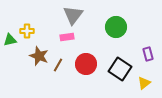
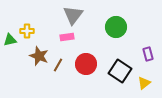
black square: moved 2 px down
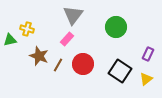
yellow cross: moved 2 px up; rotated 16 degrees clockwise
pink rectangle: moved 2 px down; rotated 40 degrees counterclockwise
purple rectangle: rotated 40 degrees clockwise
red circle: moved 3 px left
yellow triangle: moved 2 px right, 4 px up
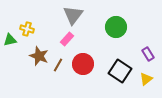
purple rectangle: rotated 56 degrees counterclockwise
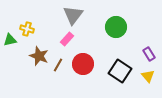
purple rectangle: moved 1 px right
yellow triangle: moved 2 px right, 3 px up; rotated 32 degrees counterclockwise
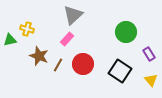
gray triangle: rotated 10 degrees clockwise
green circle: moved 10 px right, 5 px down
yellow triangle: moved 3 px right, 4 px down
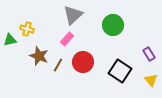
green circle: moved 13 px left, 7 px up
red circle: moved 2 px up
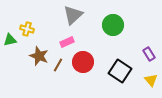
pink rectangle: moved 3 px down; rotated 24 degrees clockwise
